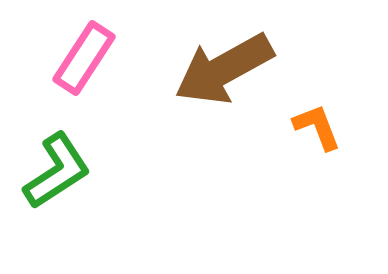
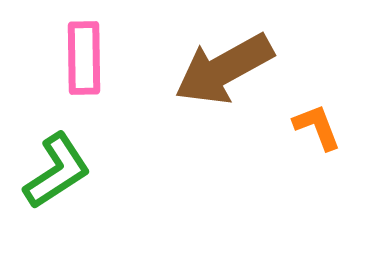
pink rectangle: rotated 34 degrees counterclockwise
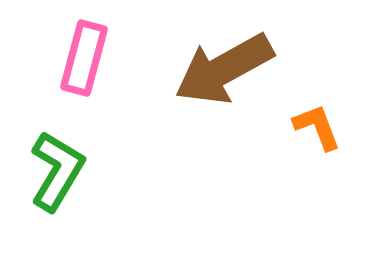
pink rectangle: rotated 16 degrees clockwise
green L-shape: rotated 26 degrees counterclockwise
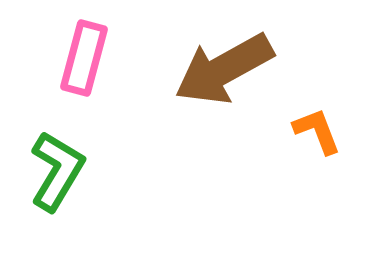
orange L-shape: moved 4 px down
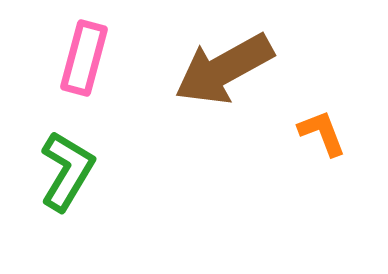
orange L-shape: moved 5 px right, 2 px down
green L-shape: moved 10 px right
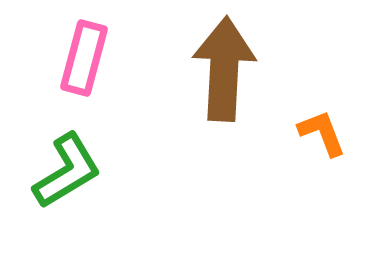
brown arrow: rotated 122 degrees clockwise
green L-shape: rotated 28 degrees clockwise
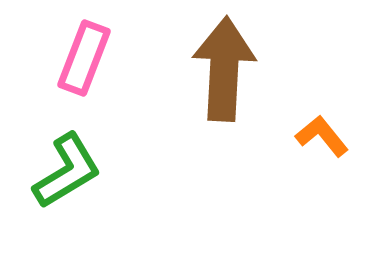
pink rectangle: rotated 6 degrees clockwise
orange L-shape: moved 3 px down; rotated 18 degrees counterclockwise
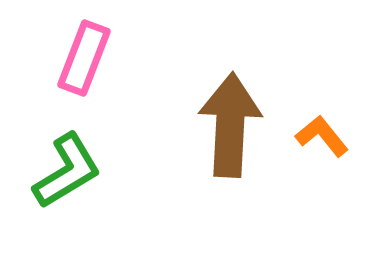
brown arrow: moved 6 px right, 56 px down
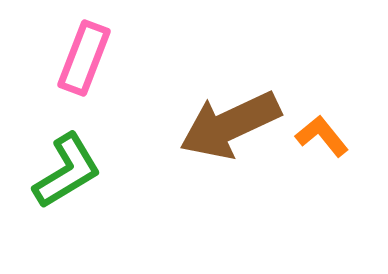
brown arrow: rotated 118 degrees counterclockwise
